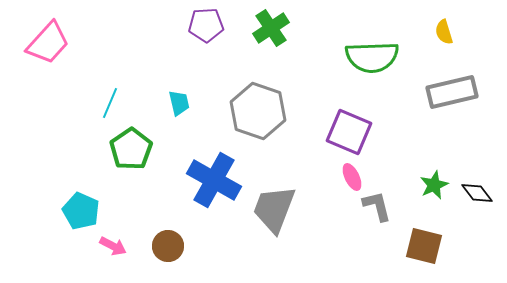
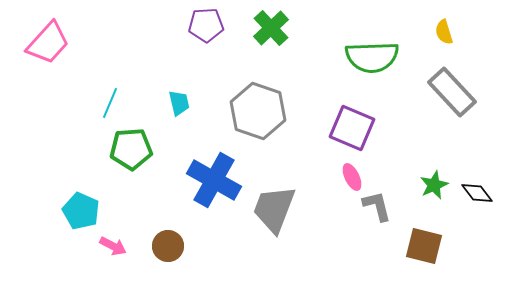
green cross: rotated 9 degrees counterclockwise
gray rectangle: rotated 60 degrees clockwise
purple square: moved 3 px right, 4 px up
green pentagon: rotated 30 degrees clockwise
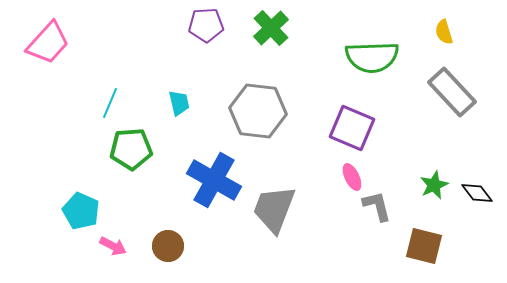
gray hexagon: rotated 12 degrees counterclockwise
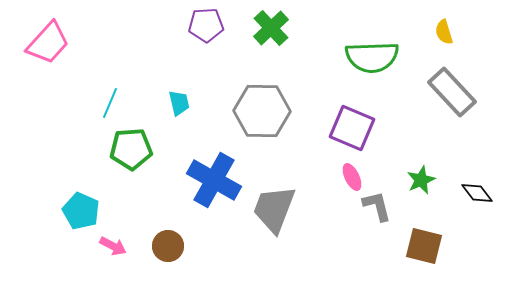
gray hexagon: moved 4 px right; rotated 6 degrees counterclockwise
green star: moved 13 px left, 5 px up
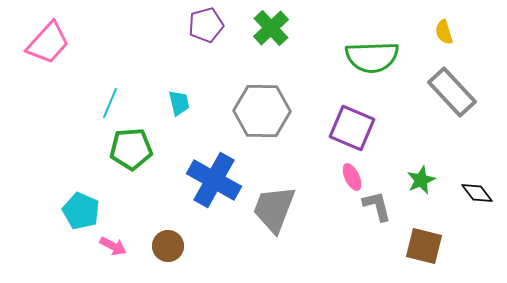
purple pentagon: rotated 12 degrees counterclockwise
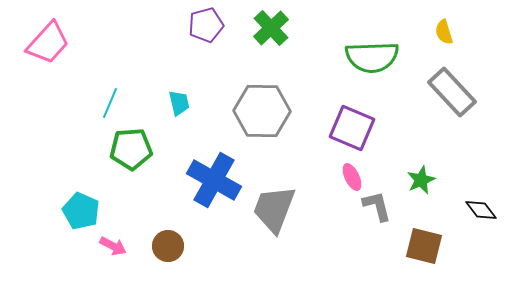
black diamond: moved 4 px right, 17 px down
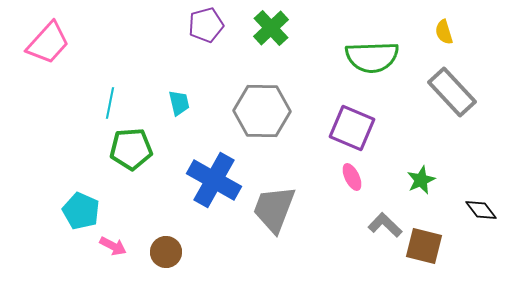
cyan line: rotated 12 degrees counterclockwise
gray L-shape: moved 8 px right, 19 px down; rotated 32 degrees counterclockwise
brown circle: moved 2 px left, 6 px down
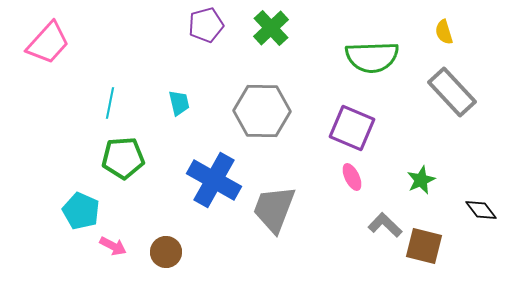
green pentagon: moved 8 px left, 9 px down
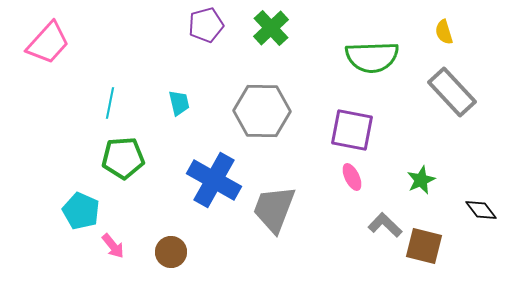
purple square: moved 2 px down; rotated 12 degrees counterclockwise
pink arrow: rotated 24 degrees clockwise
brown circle: moved 5 px right
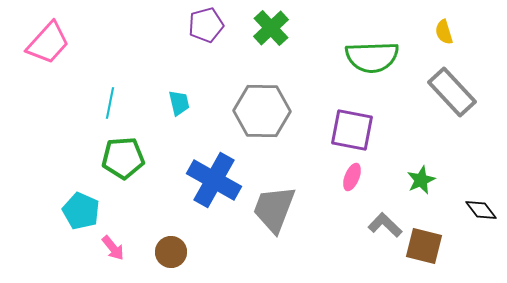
pink ellipse: rotated 48 degrees clockwise
pink arrow: moved 2 px down
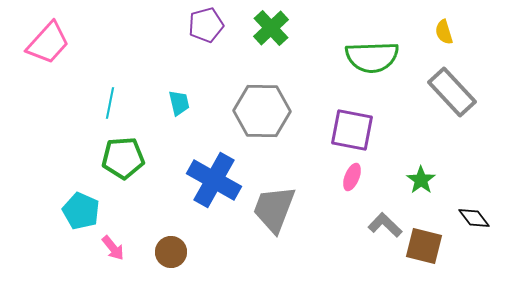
green star: rotated 12 degrees counterclockwise
black diamond: moved 7 px left, 8 px down
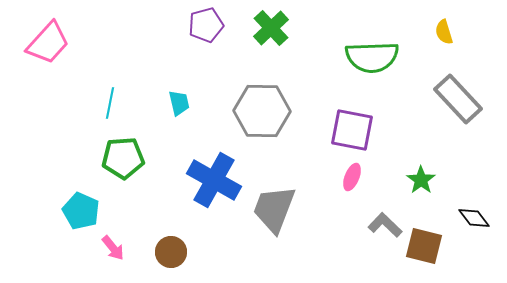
gray rectangle: moved 6 px right, 7 px down
